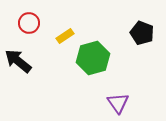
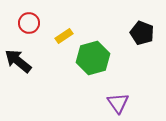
yellow rectangle: moved 1 px left
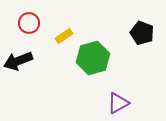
black arrow: rotated 60 degrees counterclockwise
purple triangle: rotated 35 degrees clockwise
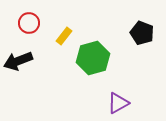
yellow rectangle: rotated 18 degrees counterclockwise
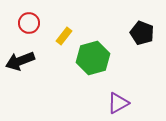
black arrow: moved 2 px right
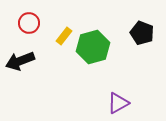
green hexagon: moved 11 px up
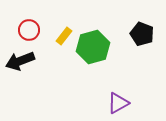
red circle: moved 7 px down
black pentagon: moved 1 px down
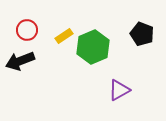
red circle: moved 2 px left
yellow rectangle: rotated 18 degrees clockwise
green hexagon: rotated 8 degrees counterclockwise
purple triangle: moved 1 px right, 13 px up
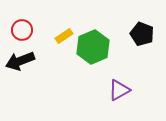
red circle: moved 5 px left
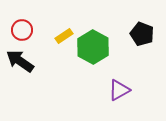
green hexagon: rotated 8 degrees counterclockwise
black arrow: rotated 56 degrees clockwise
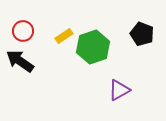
red circle: moved 1 px right, 1 px down
green hexagon: rotated 12 degrees clockwise
